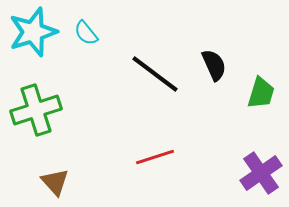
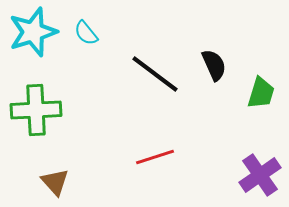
green cross: rotated 15 degrees clockwise
purple cross: moved 1 px left, 2 px down
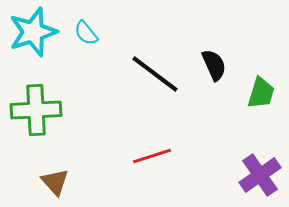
red line: moved 3 px left, 1 px up
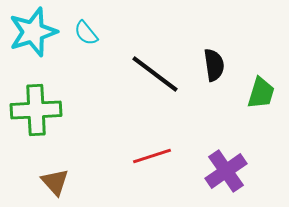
black semicircle: rotated 16 degrees clockwise
purple cross: moved 34 px left, 4 px up
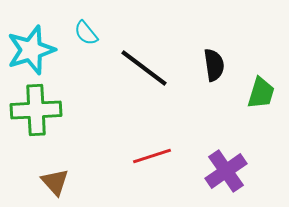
cyan star: moved 2 px left, 18 px down
black line: moved 11 px left, 6 px up
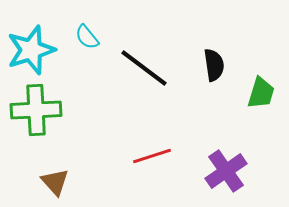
cyan semicircle: moved 1 px right, 4 px down
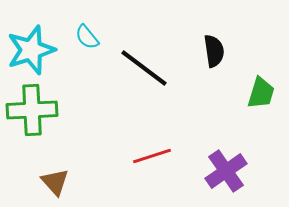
black semicircle: moved 14 px up
green cross: moved 4 px left
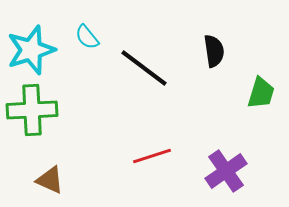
brown triangle: moved 5 px left, 2 px up; rotated 24 degrees counterclockwise
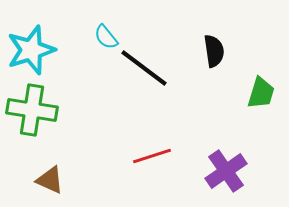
cyan semicircle: moved 19 px right
green cross: rotated 12 degrees clockwise
